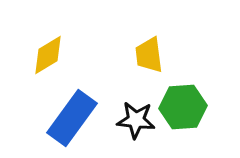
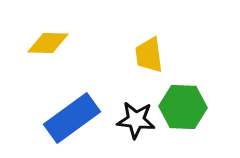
yellow diamond: moved 12 px up; rotated 33 degrees clockwise
green hexagon: rotated 6 degrees clockwise
blue rectangle: rotated 18 degrees clockwise
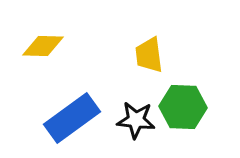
yellow diamond: moved 5 px left, 3 px down
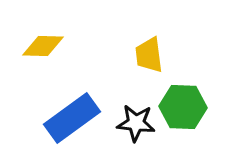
black star: moved 3 px down
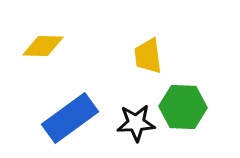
yellow trapezoid: moved 1 px left, 1 px down
blue rectangle: moved 2 px left
black star: rotated 9 degrees counterclockwise
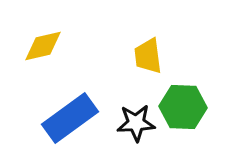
yellow diamond: rotated 15 degrees counterclockwise
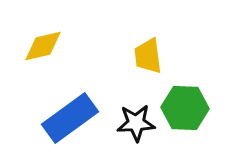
green hexagon: moved 2 px right, 1 px down
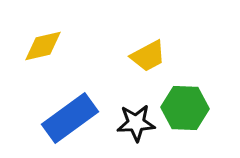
yellow trapezoid: rotated 111 degrees counterclockwise
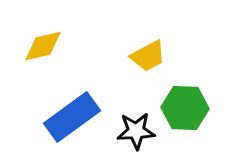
blue rectangle: moved 2 px right, 1 px up
black star: moved 8 px down
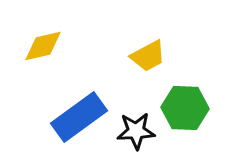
blue rectangle: moved 7 px right
